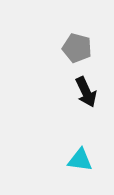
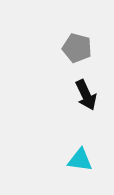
black arrow: moved 3 px down
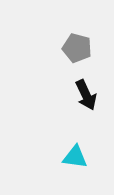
cyan triangle: moved 5 px left, 3 px up
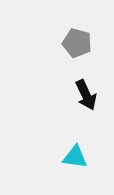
gray pentagon: moved 5 px up
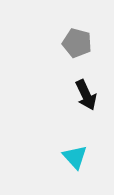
cyan triangle: rotated 40 degrees clockwise
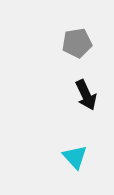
gray pentagon: rotated 24 degrees counterclockwise
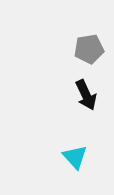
gray pentagon: moved 12 px right, 6 px down
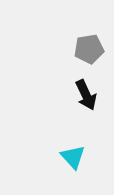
cyan triangle: moved 2 px left
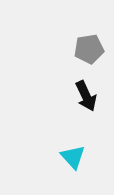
black arrow: moved 1 px down
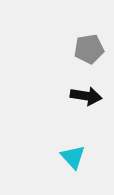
black arrow: rotated 56 degrees counterclockwise
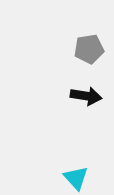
cyan triangle: moved 3 px right, 21 px down
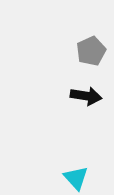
gray pentagon: moved 2 px right, 2 px down; rotated 16 degrees counterclockwise
